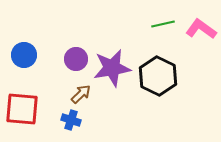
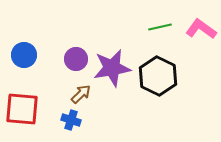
green line: moved 3 px left, 3 px down
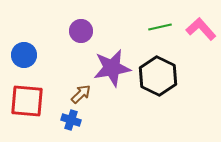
pink L-shape: rotated 12 degrees clockwise
purple circle: moved 5 px right, 28 px up
red square: moved 5 px right, 8 px up
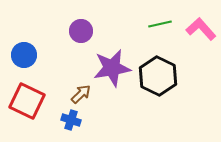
green line: moved 3 px up
red square: rotated 21 degrees clockwise
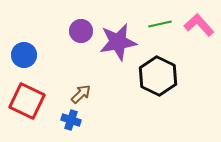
pink L-shape: moved 2 px left, 4 px up
purple star: moved 6 px right, 26 px up
